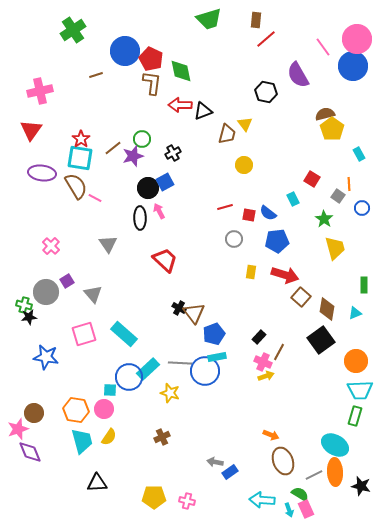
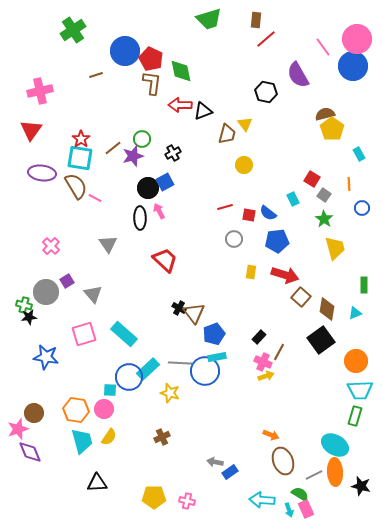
gray square at (338, 196): moved 14 px left, 1 px up
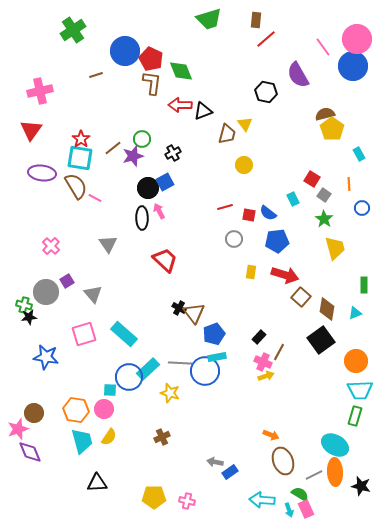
green diamond at (181, 71): rotated 10 degrees counterclockwise
black ellipse at (140, 218): moved 2 px right
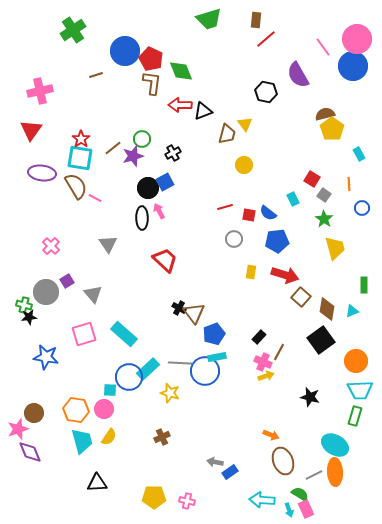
cyan triangle at (355, 313): moved 3 px left, 2 px up
black star at (361, 486): moved 51 px left, 89 px up
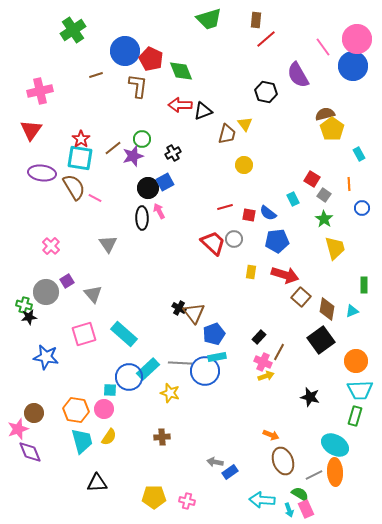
brown L-shape at (152, 83): moved 14 px left, 3 px down
brown semicircle at (76, 186): moved 2 px left, 1 px down
red trapezoid at (165, 260): moved 48 px right, 17 px up
brown cross at (162, 437): rotated 21 degrees clockwise
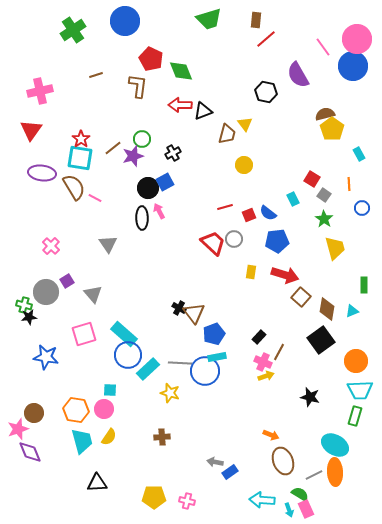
blue circle at (125, 51): moved 30 px up
red square at (249, 215): rotated 32 degrees counterclockwise
blue circle at (129, 377): moved 1 px left, 22 px up
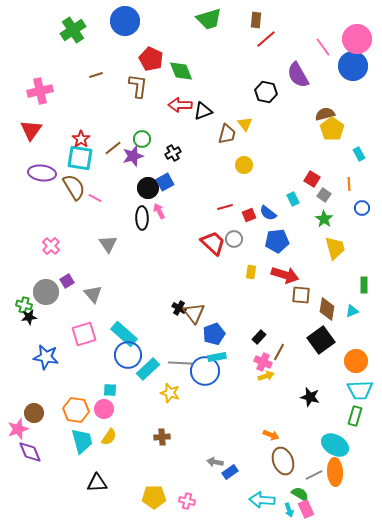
brown square at (301, 297): moved 2 px up; rotated 36 degrees counterclockwise
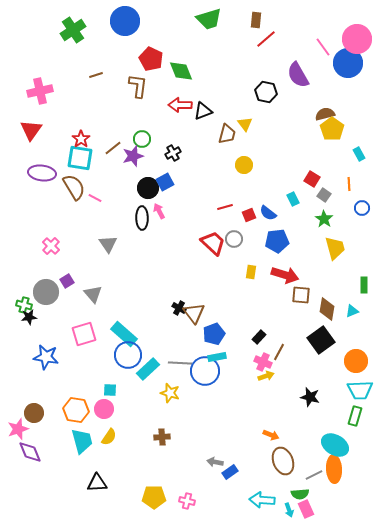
blue circle at (353, 66): moved 5 px left, 3 px up
orange ellipse at (335, 472): moved 1 px left, 3 px up
green semicircle at (300, 494): rotated 144 degrees clockwise
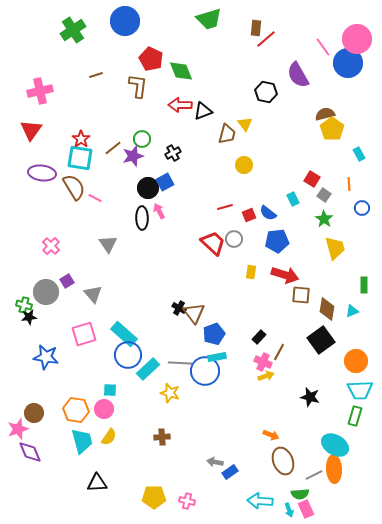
brown rectangle at (256, 20): moved 8 px down
cyan arrow at (262, 500): moved 2 px left, 1 px down
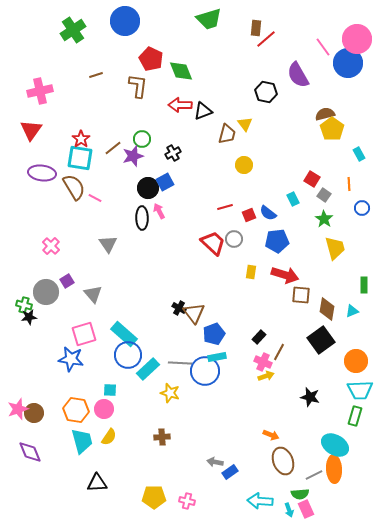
blue star at (46, 357): moved 25 px right, 2 px down
pink star at (18, 429): moved 20 px up
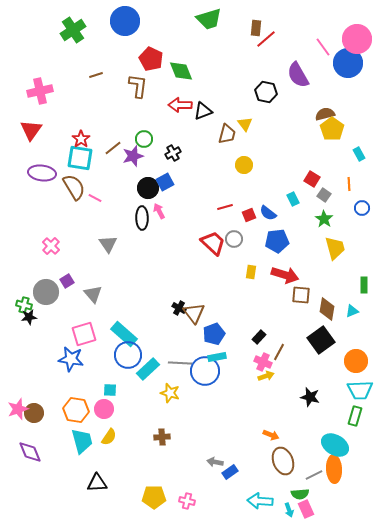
green circle at (142, 139): moved 2 px right
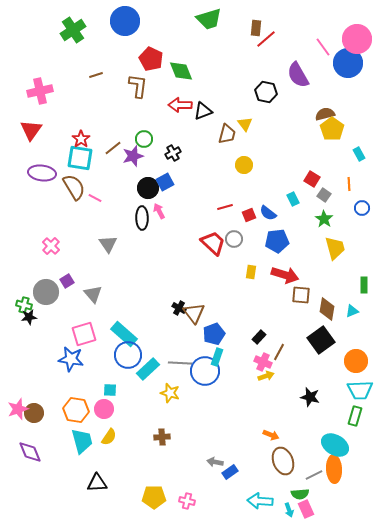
cyan rectangle at (217, 357): rotated 60 degrees counterclockwise
